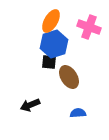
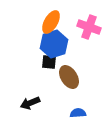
orange ellipse: moved 1 px down
black arrow: moved 2 px up
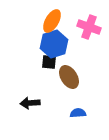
orange ellipse: moved 1 px right, 1 px up
black arrow: rotated 18 degrees clockwise
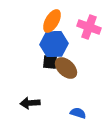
blue hexagon: rotated 16 degrees clockwise
black square: moved 1 px right
brown ellipse: moved 3 px left, 9 px up; rotated 15 degrees counterclockwise
blue semicircle: rotated 21 degrees clockwise
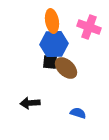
orange ellipse: rotated 40 degrees counterclockwise
